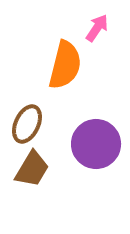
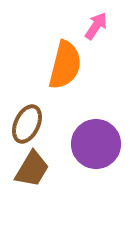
pink arrow: moved 1 px left, 2 px up
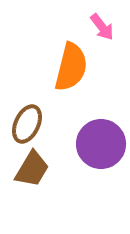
pink arrow: moved 6 px right, 1 px down; rotated 108 degrees clockwise
orange semicircle: moved 6 px right, 2 px down
purple circle: moved 5 px right
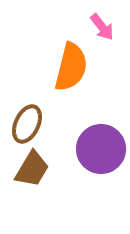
purple circle: moved 5 px down
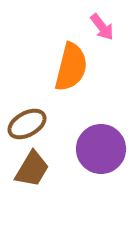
brown ellipse: rotated 36 degrees clockwise
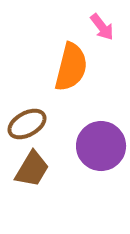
purple circle: moved 3 px up
